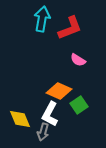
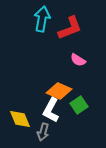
white L-shape: moved 1 px right, 4 px up
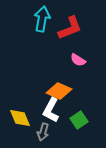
green square: moved 15 px down
yellow diamond: moved 1 px up
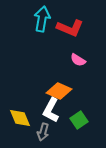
red L-shape: rotated 44 degrees clockwise
